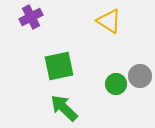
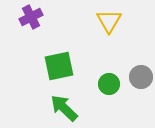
yellow triangle: rotated 28 degrees clockwise
gray circle: moved 1 px right, 1 px down
green circle: moved 7 px left
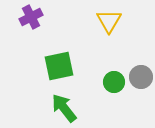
green circle: moved 5 px right, 2 px up
green arrow: rotated 8 degrees clockwise
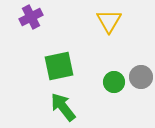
green arrow: moved 1 px left, 1 px up
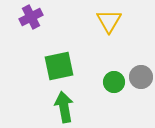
green arrow: moved 1 px right; rotated 28 degrees clockwise
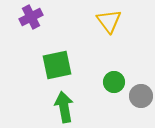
yellow triangle: rotated 8 degrees counterclockwise
green square: moved 2 px left, 1 px up
gray circle: moved 19 px down
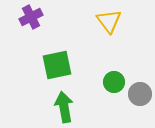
gray circle: moved 1 px left, 2 px up
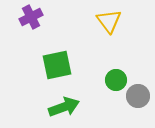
green circle: moved 2 px right, 2 px up
gray circle: moved 2 px left, 2 px down
green arrow: rotated 80 degrees clockwise
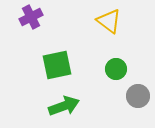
yellow triangle: rotated 16 degrees counterclockwise
green circle: moved 11 px up
green arrow: moved 1 px up
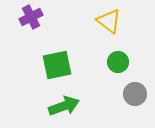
green circle: moved 2 px right, 7 px up
gray circle: moved 3 px left, 2 px up
